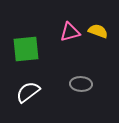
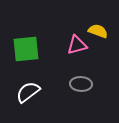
pink triangle: moved 7 px right, 13 px down
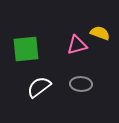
yellow semicircle: moved 2 px right, 2 px down
white semicircle: moved 11 px right, 5 px up
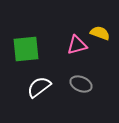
gray ellipse: rotated 20 degrees clockwise
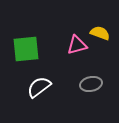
gray ellipse: moved 10 px right; rotated 35 degrees counterclockwise
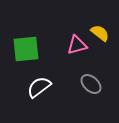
yellow semicircle: rotated 18 degrees clockwise
gray ellipse: rotated 55 degrees clockwise
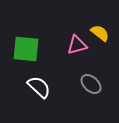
green square: rotated 12 degrees clockwise
white semicircle: rotated 80 degrees clockwise
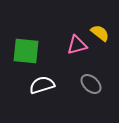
green square: moved 2 px down
white semicircle: moved 3 px right, 2 px up; rotated 60 degrees counterclockwise
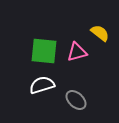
pink triangle: moved 7 px down
green square: moved 18 px right
gray ellipse: moved 15 px left, 16 px down
